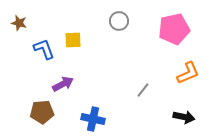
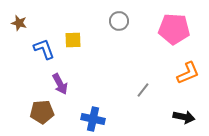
pink pentagon: rotated 16 degrees clockwise
purple arrow: moved 3 px left; rotated 90 degrees clockwise
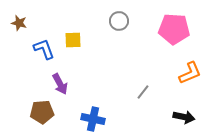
orange L-shape: moved 2 px right
gray line: moved 2 px down
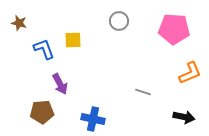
gray line: rotated 70 degrees clockwise
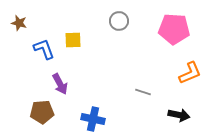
black arrow: moved 5 px left, 2 px up
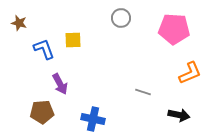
gray circle: moved 2 px right, 3 px up
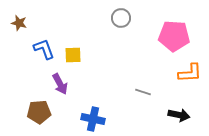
pink pentagon: moved 7 px down
yellow square: moved 15 px down
orange L-shape: rotated 20 degrees clockwise
brown pentagon: moved 3 px left
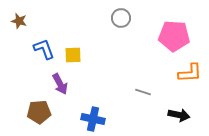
brown star: moved 2 px up
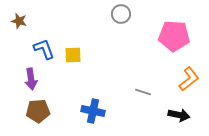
gray circle: moved 4 px up
orange L-shape: moved 1 px left, 6 px down; rotated 35 degrees counterclockwise
purple arrow: moved 29 px left, 5 px up; rotated 20 degrees clockwise
brown pentagon: moved 1 px left, 1 px up
blue cross: moved 8 px up
